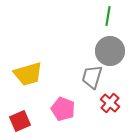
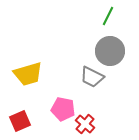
green line: rotated 18 degrees clockwise
gray trapezoid: rotated 80 degrees counterclockwise
red cross: moved 25 px left, 21 px down
pink pentagon: rotated 10 degrees counterclockwise
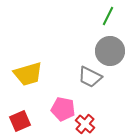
gray trapezoid: moved 2 px left
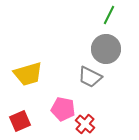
green line: moved 1 px right, 1 px up
gray circle: moved 4 px left, 2 px up
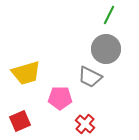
yellow trapezoid: moved 2 px left, 1 px up
pink pentagon: moved 3 px left, 11 px up; rotated 10 degrees counterclockwise
